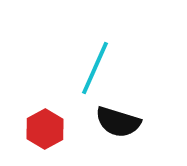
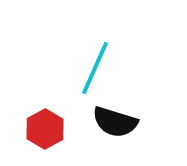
black semicircle: moved 3 px left
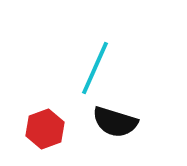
red hexagon: rotated 9 degrees clockwise
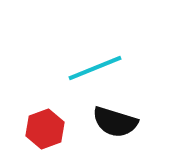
cyan line: rotated 44 degrees clockwise
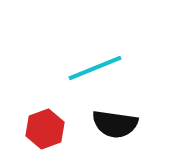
black semicircle: moved 2 px down; rotated 9 degrees counterclockwise
